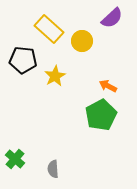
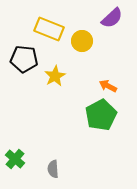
yellow rectangle: rotated 20 degrees counterclockwise
black pentagon: moved 1 px right, 1 px up
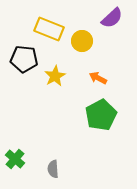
orange arrow: moved 10 px left, 8 px up
